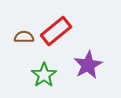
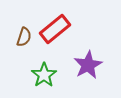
red rectangle: moved 1 px left, 2 px up
brown semicircle: rotated 108 degrees clockwise
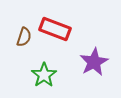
red rectangle: rotated 60 degrees clockwise
purple star: moved 6 px right, 3 px up
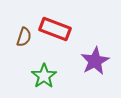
purple star: moved 1 px right, 1 px up
green star: moved 1 px down
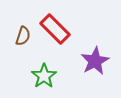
red rectangle: rotated 24 degrees clockwise
brown semicircle: moved 1 px left, 1 px up
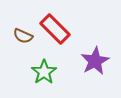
brown semicircle: rotated 96 degrees clockwise
green star: moved 4 px up
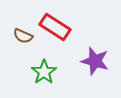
red rectangle: moved 2 px up; rotated 12 degrees counterclockwise
purple star: rotated 28 degrees counterclockwise
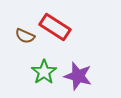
brown semicircle: moved 2 px right
purple star: moved 17 px left, 15 px down
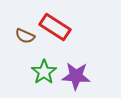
purple star: moved 2 px left; rotated 12 degrees counterclockwise
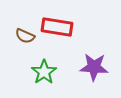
red rectangle: moved 2 px right; rotated 24 degrees counterclockwise
purple star: moved 18 px right, 9 px up
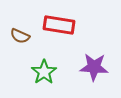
red rectangle: moved 2 px right, 2 px up
brown semicircle: moved 5 px left
